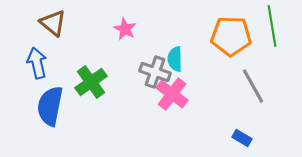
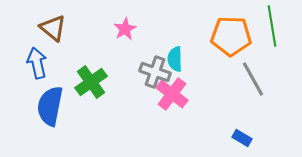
brown triangle: moved 5 px down
pink star: rotated 15 degrees clockwise
gray line: moved 7 px up
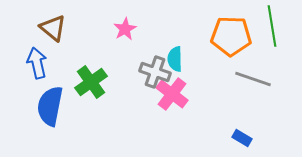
gray line: rotated 42 degrees counterclockwise
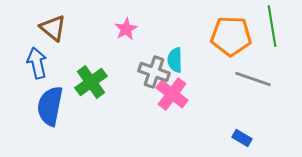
pink star: moved 1 px right
cyan semicircle: moved 1 px down
gray cross: moved 1 px left
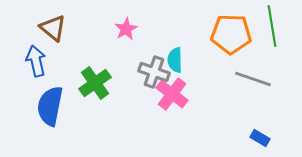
orange pentagon: moved 2 px up
blue arrow: moved 1 px left, 2 px up
green cross: moved 4 px right, 1 px down
blue rectangle: moved 18 px right
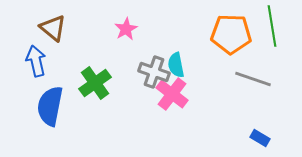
cyan semicircle: moved 1 px right, 5 px down; rotated 10 degrees counterclockwise
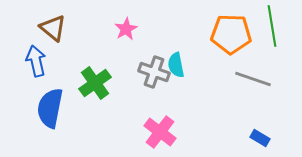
pink cross: moved 12 px left, 38 px down
blue semicircle: moved 2 px down
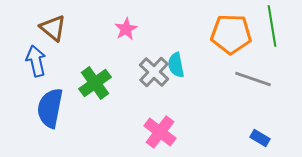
gray cross: rotated 24 degrees clockwise
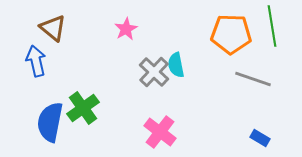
green cross: moved 12 px left, 25 px down
blue semicircle: moved 14 px down
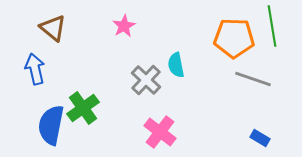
pink star: moved 2 px left, 3 px up
orange pentagon: moved 3 px right, 4 px down
blue arrow: moved 1 px left, 8 px down
gray cross: moved 8 px left, 8 px down
blue semicircle: moved 1 px right, 3 px down
